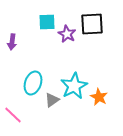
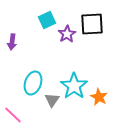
cyan square: moved 2 px up; rotated 24 degrees counterclockwise
purple star: rotated 12 degrees clockwise
cyan star: rotated 8 degrees counterclockwise
gray triangle: rotated 21 degrees counterclockwise
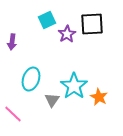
cyan ellipse: moved 2 px left, 4 px up
pink line: moved 1 px up
